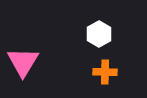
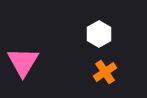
orange cross: rotated 35 degrees counterclockwise
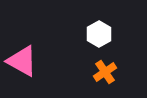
pink triangle: moved 1 px left, 1 px up; rotated 32 degrees counterclockwise
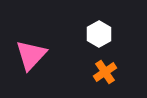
pink triangle: moved 9 px right, 6 px up; rotated 44 degrees clockwise
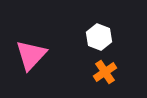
white hexagon: moved 3 px down; rotated 10 degrees counterclockwise
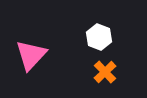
orange cross: rotated 10 degrees counterclockwise
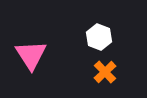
pink triangle: rotated 16 degrees counterclockwise
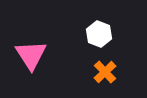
white hexagon: moved 3 px up
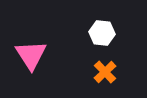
white hexagon: moved 3 px right, 1 px up; rotated 15 degrees counterclockwise
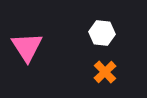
pink triangle: moved 4 px left, 8 px up
